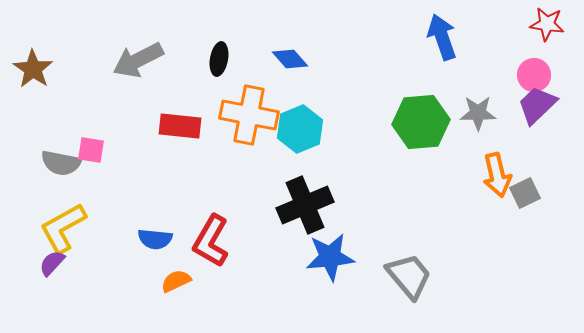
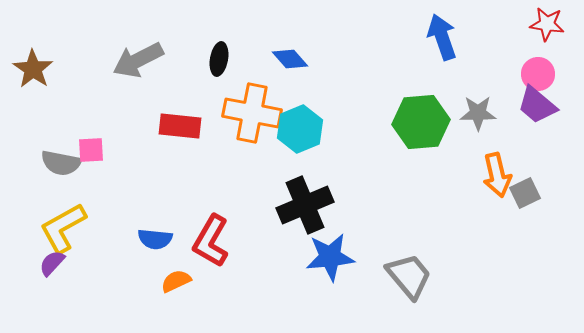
pink circle: moved 4 px right, 1 px up
purple trapezoid: rotated 96 degrees counterclockwise
orange cross: moved 3 px right, 2 px up
pink square: rotated 12 degrees counterclockwise
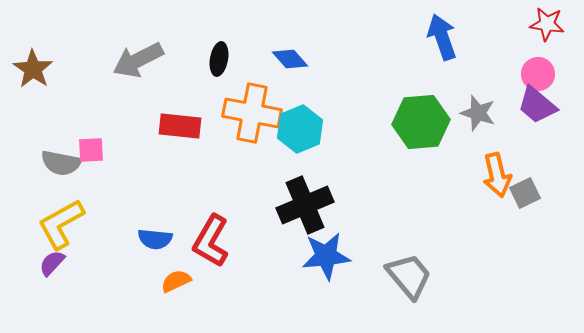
gray star: rotated 18 degrees clockwise
yellow L-shape: moved 2 px left, 4 px up
blue star: moved 4 px left, 1 px up
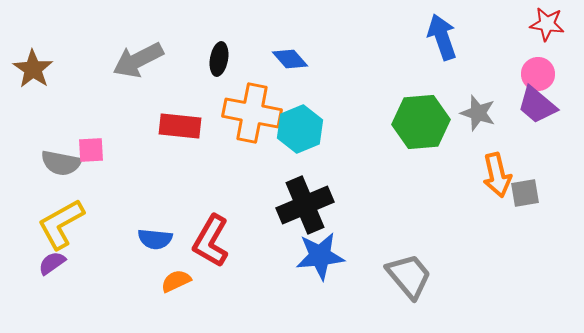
gray square: rotated 16 degrees clockwise
blue star: moved 6 px left
purple semicircle: rotated 12 degrees clockwise
